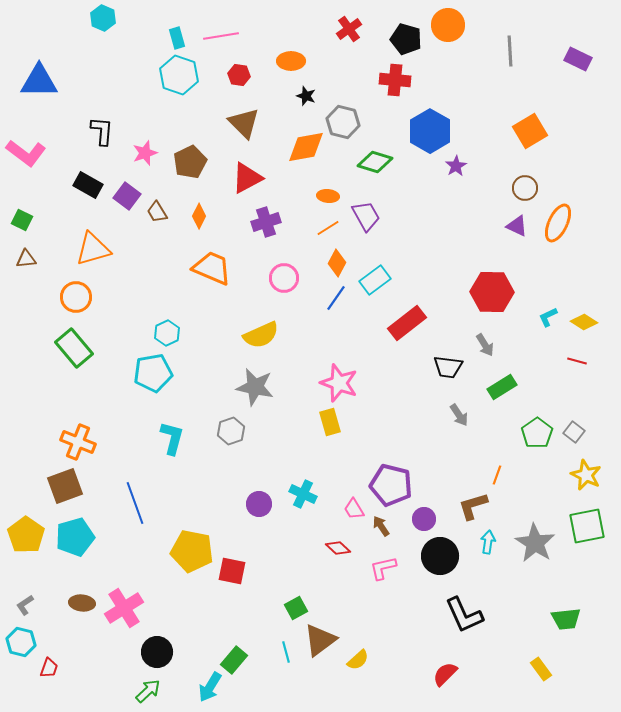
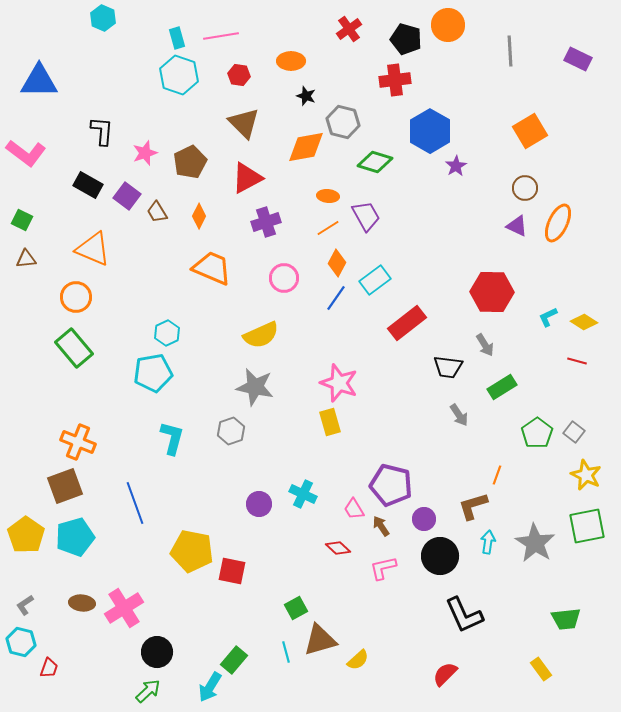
red cross at (395, 80): rotated 12 degrees counterclockwise
orange triangle at (93, 249): rotated 39 degrees clockwise
brown triangle at (320, 640): rotated 21 degrees clockwise
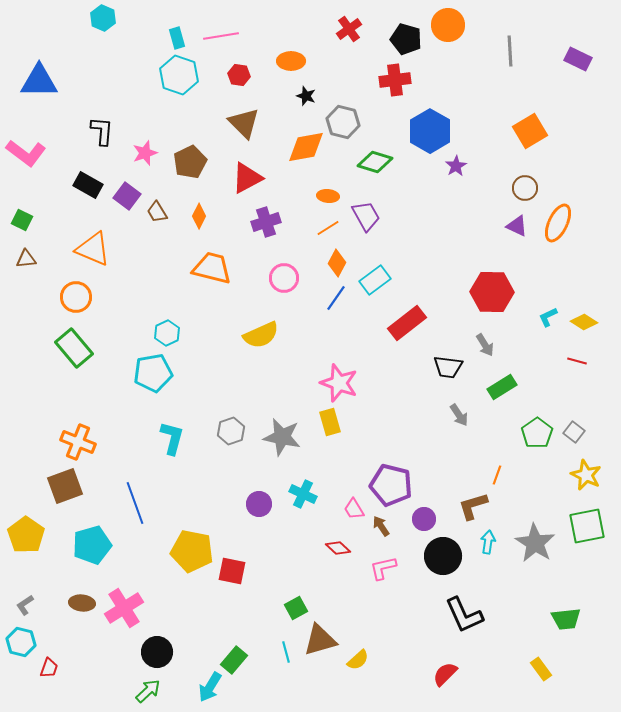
orange trapezoid at (212, 268): rotated 9 degrees counterclockwise
gray star at (255, 387): moved 27 px right, 50 px down
cyan pentagon at (75, 537): moved 17 px right, 8 px down
black circle at (440, 556): moved 3 px right
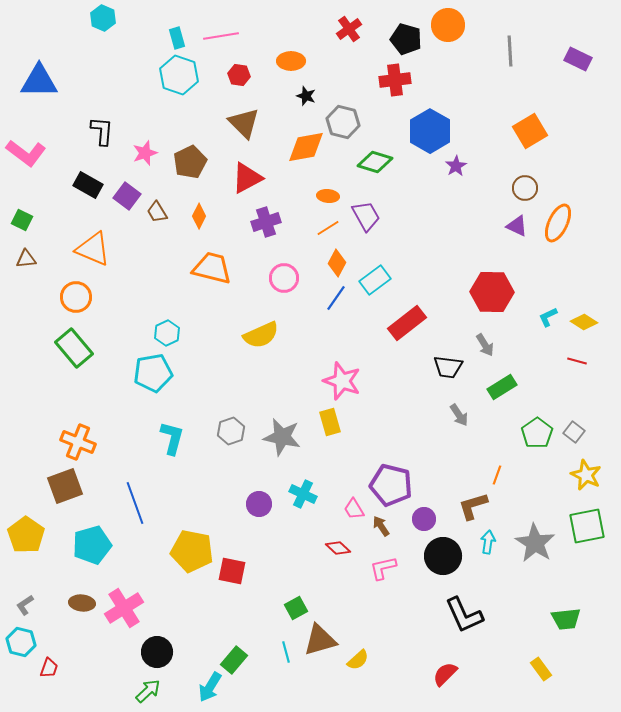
pink star at (339, 383): moved 3 px right, 2 px up
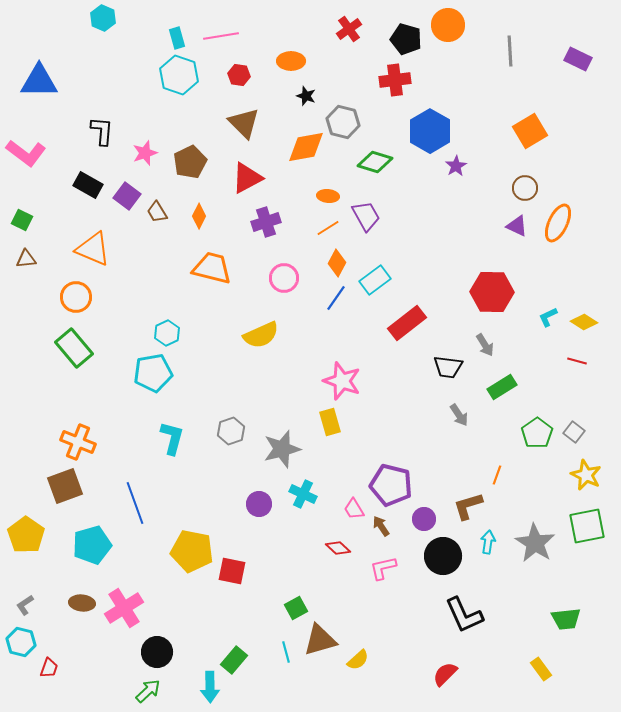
gray star at (282, 437): moved 12 px down; rotated 27 degrees counterclockwise
brown L-shape at (473, 506): moved 5 px left
cyan arrow at (210, 687): rotated 32 degrees counterclockwise
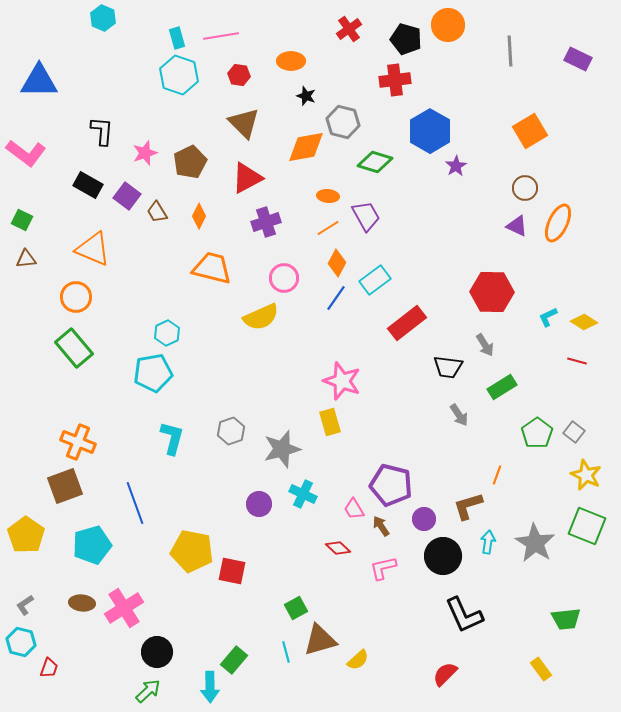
yellow semicircle at (261, 335): moved 18 px up
green square at (587, 526): rotated 33 degrees clockwise
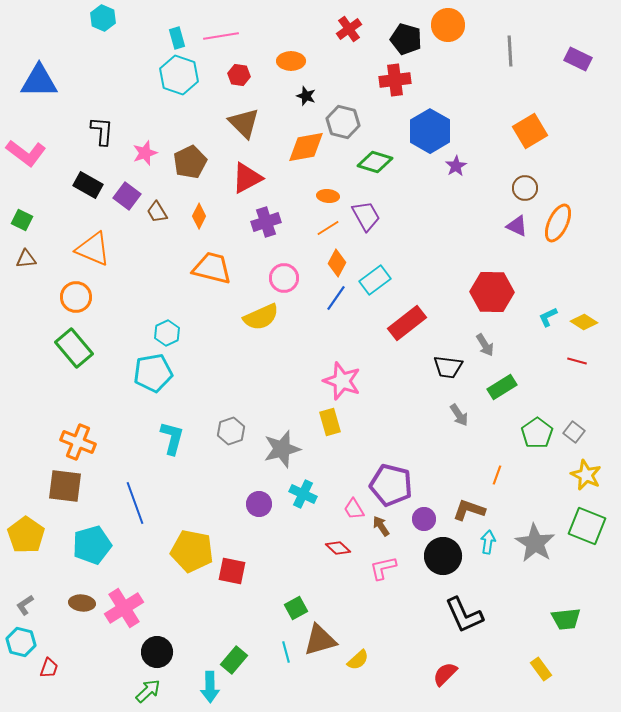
brown square at (65, 486): rotated 27 degrees clockwise
brown L-shape at (468, 506): moved 1 px right, 4 px down; rotated 36 degrees clockwise
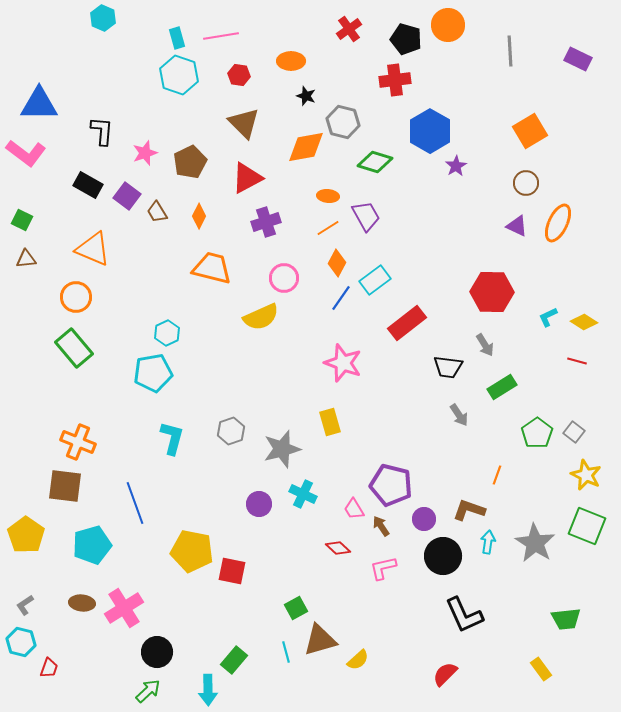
blue triangle at (39, 81): moved 23 px down
brown circle at (525, 188): moved 1 px right, 5 px up
blue line at (336, 298): moved 5 px right
pink star at (342, 381): moved 1 px right, 18 px up
cyan arrow at (210, 687): moved 2 px left, 3 px down
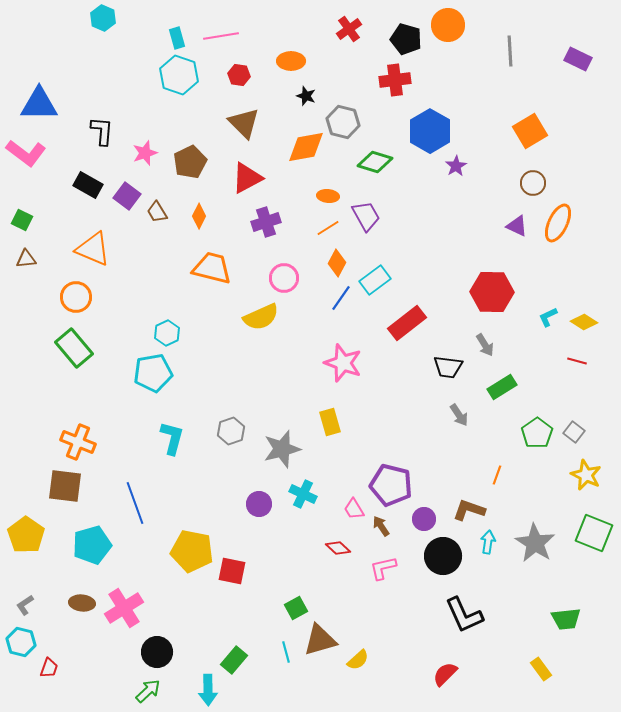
brown circle at (526, 183): moved 7 px right
green square at (587, 526): moved 7 px right, 7 px down
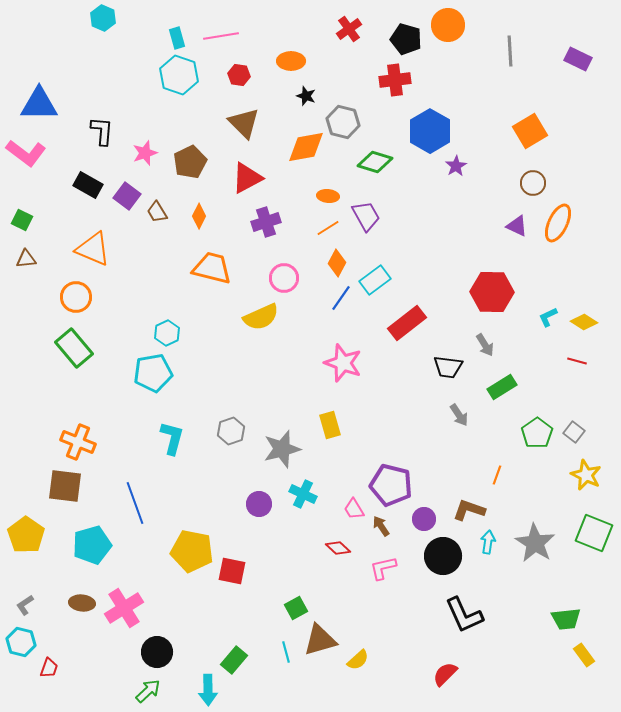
yellow rectangle at (330, 422): moved 3 px down
yellow rectangle at (541, 669): moved 43 px right, 14 px up
